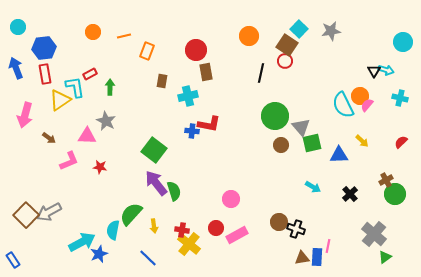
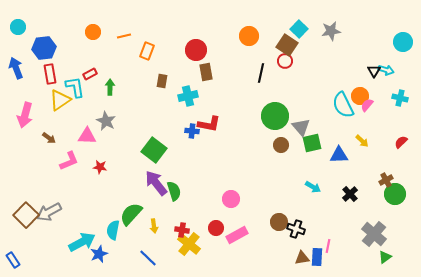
red rectangle at (45, 74): moved 5 px right
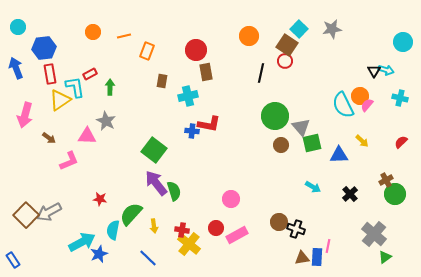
gray star at (331, 31): moved 1 px right, 2 px up
red star at (100, 167): moved 32 px down
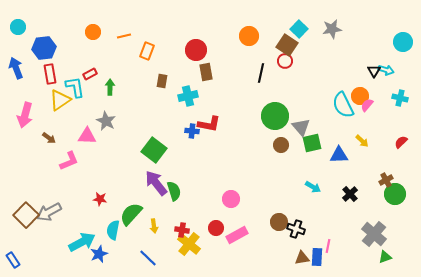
green triangle at (385, 257): rotated 16 degrees clockwise
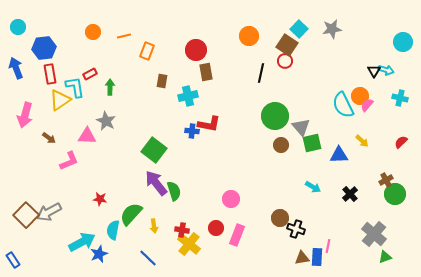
brown circle at (279, 222): moved 1 px right, 4 px up
pink rectangle at (237, 235): rotated 40 degrees counterclockwise
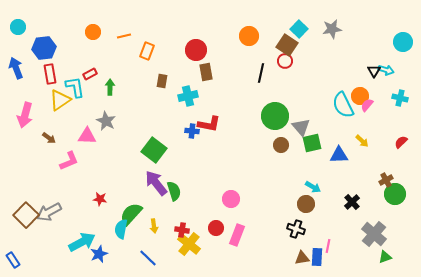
black cross at (350, 194): moved 2 px right, 8 px down
brown circle at (280, 218): moved 26 px right, 14 px up
cyan semicircle at (113, 230): moved 8 px right, 1 px up
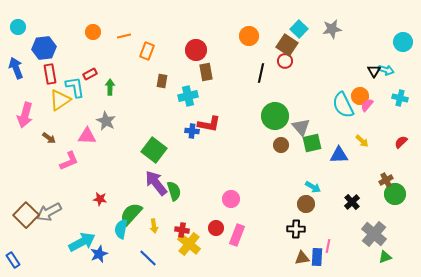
black cross at (296, 229): rotated 18 degrees counterclockwise
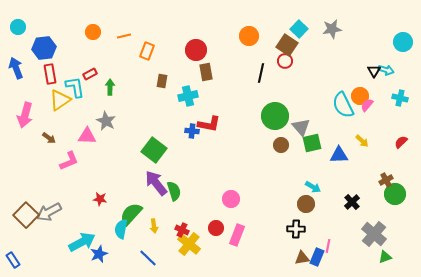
red cross at (182, 230): rotated 16 degrees clockwise
blue rectangle at (317, 257): rotated 18 degrees clockwise
